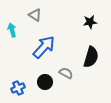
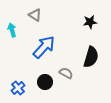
blue cross: rotated 16 degrees counterclockwise
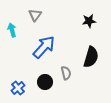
gray triangle: rotated 32 degrees clockwise
black star: moved 1 px left, 1 px up
gray semicircle: rotated 48 degrees clockwise
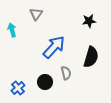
gray triangle: moved 1 px right, 1 px up
blue arrow: moved 10 px right
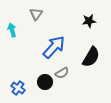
black semicircle: rotated 15 degrees clockwise
gray semicircle: moved 4 px left; rotated 72 degrees clockwise
blue cross: rotated 16 degrees counterclockwise
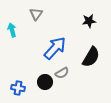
blue arrow: moved 1 px right, 1 px down
blue cross: rotated 24 degrees counterclockwise
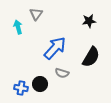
cyan arrow: moved 6 px right, 3 px up
gray semicircle: rotated 48 degrees clockwise
black circle: moved 5 px left, 2 px down
blue cross: moved 3 px right
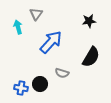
blue arrow: moved 4 px left, 6 px up
